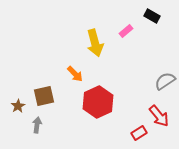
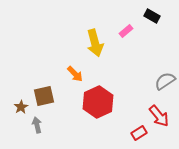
brown star: moved 3 px right, 1 px down
gray arrow: rotated 21 degrees counterclockwise
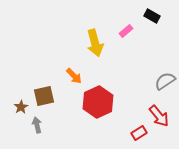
orange arrow: moved 1 px left, 2 px down
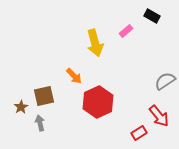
gray arrow: moved 3 px right, 2 px up
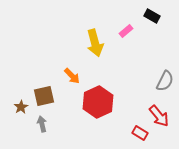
orange arrow: moved 2 px left
gray semicircle: rotated 150 degrees clockwise
gray arrow: moved 2 px right, 1 px down
red rectangle: moved 1 px right; rotated 63 degrees clockwise
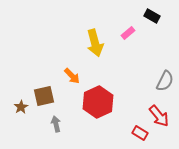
pink rectangle: moved 2 px right, 2 px down
gray arrow: moved 14 px right
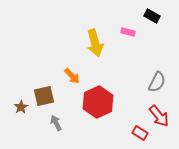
pink rectangle: moved 1 px up; rotated 56 degrees clockwise
gray semicircle: moved 8 px left, 1 px down
gray arrow: moved 1 px up; rotated 14 degrees counterclockwise
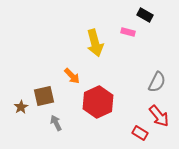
black rectangle: moved 7 px left, 1 px up
